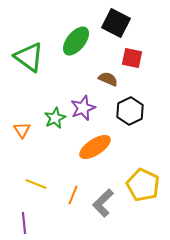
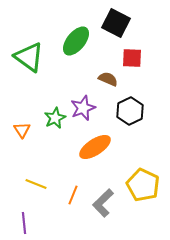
red square: rotated 10 degrees counterclockwise
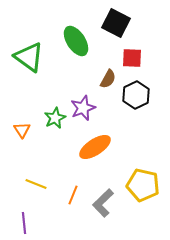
green ellipse: rotated 72 degrees counterclockwise
brown semicircle: rotated 96 degrees clockwise
black hexagon: moved 6 px right, 16 px up
yellow pentagon: rotated 12 degrees counterclockwise
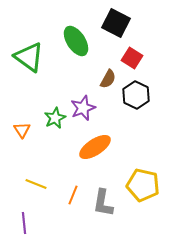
red square: rotated 30 degrees clockwise
black hexagon: rotated 8 degrees counterclockwise
gray L-shape: rotated 36 degrees counterclockwise
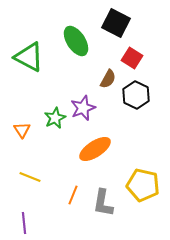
green triangle: rotated 8 degrees counterclockwise
orange ellipse: moved 2 px down
yellow line: moved 6 px left, 7 px up
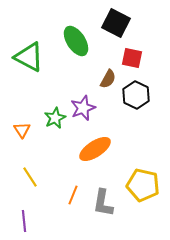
red square: rotated 20 degrees counterclockwise
yellow line: rotated 35 degrees clockwise
purple line: moved 2 px up
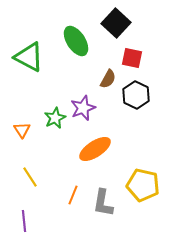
black square: rotated 16 degrees clockwise
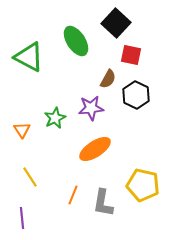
red square: moved 1 px left, 3 px up
purple star: moved 8 px right; rotated 15 degrees clockwise
purple line: moved 2 px left, 3 px up
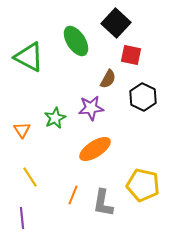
black hexagon: moved 7 px right, 2 px down
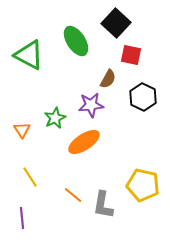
green triangle: moved 2 px up
purple star: moved 3 px up
orange ellipse: moved 11 px left, 7 px up
orange line: rotated 72 degrees counterclockwise
gray L-shape: moved 2 px down
